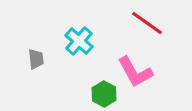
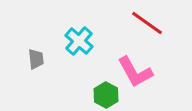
green hexagon: moved 2 px right, 1 px down
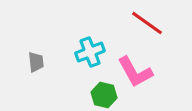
cyan cross: moved 11 px right, 11 px down; rotated 28 degrees clockwise
gray trapezoid: moved 3 px down
green hexagon: moved 2 px left; rotated 15 degrees counterclockwise
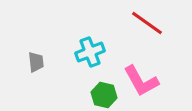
pink L-shape: moved 6 px right, 9 px down
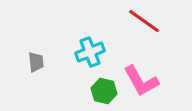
red line: moved 3 px left, 2 px up
green hexagon: moved 4 px up
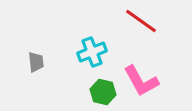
red line: moved 3 px left
cyan cross: moved 2 px right
green hexagon: moved 1 px left, 1 px down
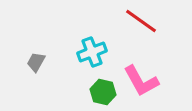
gray trapezoid: rotated 145 degrees counterclockwise
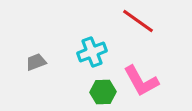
red line: moved 3 px left
gray trapezoid: rotated 40 degrees clockwise
green hexagon: rotated 15 degrees counterclockwise
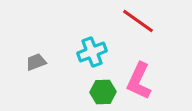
pink L-shape: moved 2 px left; rotated 54 degrees clockwise
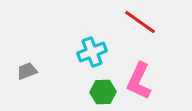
red line: moved 2 px right, 1 px down
gray trapezoid: moved 9 px left, 9 px down
